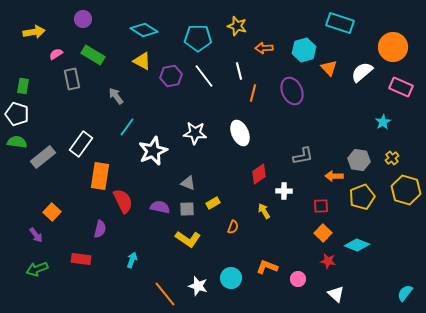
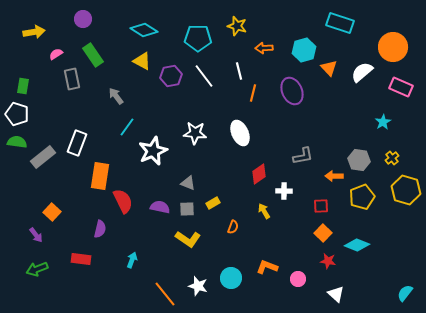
green rectangle at (93, 55): rotated 25 degrees clockwise
white rectangle at (81, 144): moved 4 px left, 1 px up; rotated 15 degrees counterclockwise
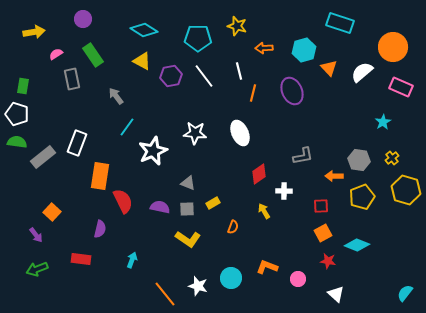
orange square at (323, 233): rotated 18 degrees clockwise
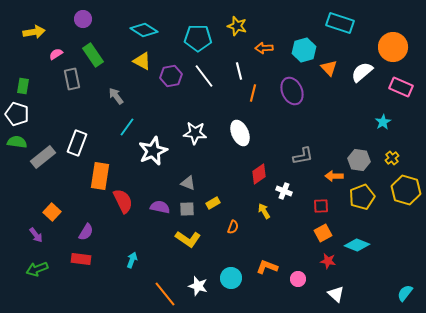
white cross at (284, 191): rotated 21 degrees clockwise
purple semicircle at (100, 229): moved 14 px left, 3 px down; rotated 18 degrees clockwise
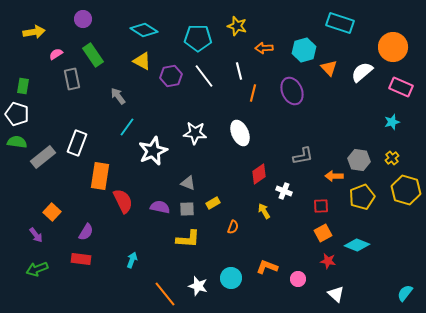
gray arrow at (116, 96): moved 2 px right
cyan star at (383, 122): moved 9 px right; rotated 14 degrees clockwise
yellow L-shape at (188, 239): rotated 30 degrees counterclockwise
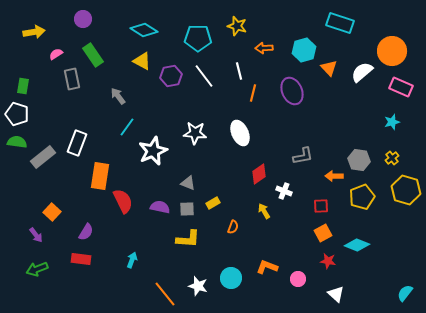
orange circle at (393, 47): moved 1 px left, 4 px down
